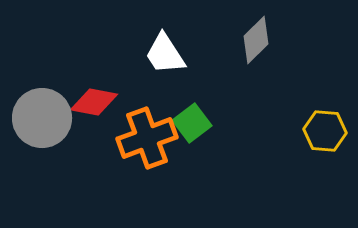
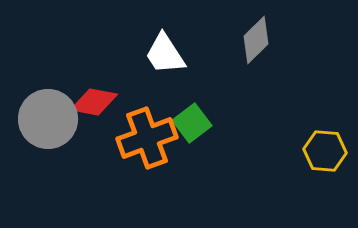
gray circle: moved 6 px right, 1 px down
yellow hexagon: moved 20 px down
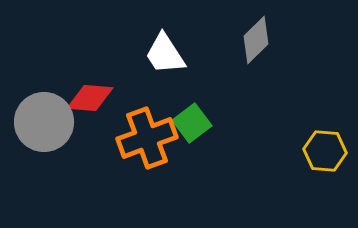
red diamond: moved 4 px left, 4 px up; rotated 6 degrees counterclockwise
gray circle: moved 4 px left, 3 px down
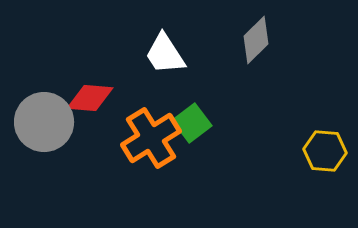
orange cross: moved 4 px right; rotated 12 degrees counterclockwise
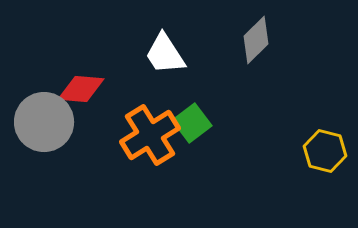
red diamond: moved 9 px left, 9 px up
orange cross: moved 1 px left, 3 px up
yellow hexagon: rotated 9 degrees clockwise
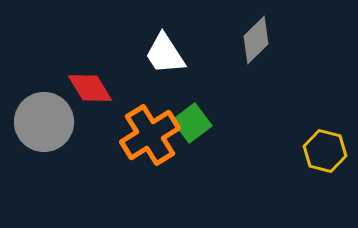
red diamond: moved 9 px right, 1 px up; rotated 54 degrees clockwise
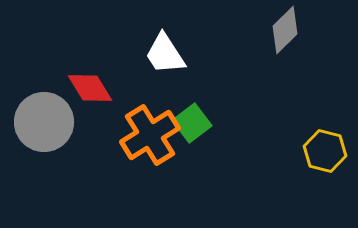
gray diamond: moved 29 px right, 10 px up
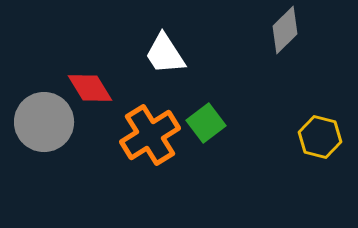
green square: moved 14 px right
yellow hexagon: moved 5 px left, 14 px up
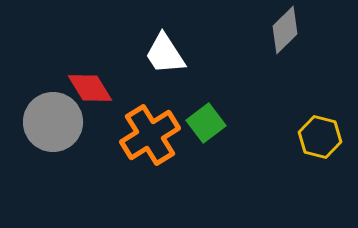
gray circle: moved 9 px right
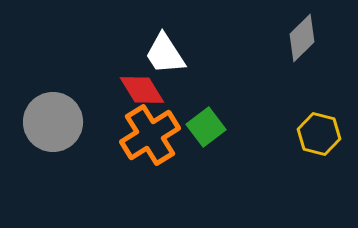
gray diamond: moved 17 px right, 8 px down
red diamond: moved 52 px right, 2 px down
green square: moved 4 px down
yellow hexagon: moved 1 px left, 3 px up
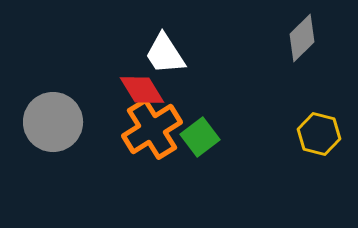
green square: moved 6 px left, 10 px down
orange cross: moved 2 px right, 6 px up
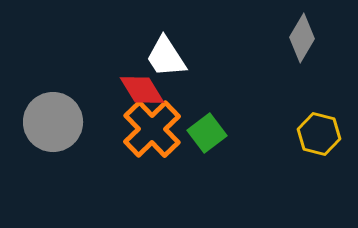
gray diamond: rotated 15 degrees counterclockwise
white trapezoid: moved 1 px right, 3 px down
orange cross: rotated 12 degrees counterclockwise
green square: moved 7 px right, 4 px up
